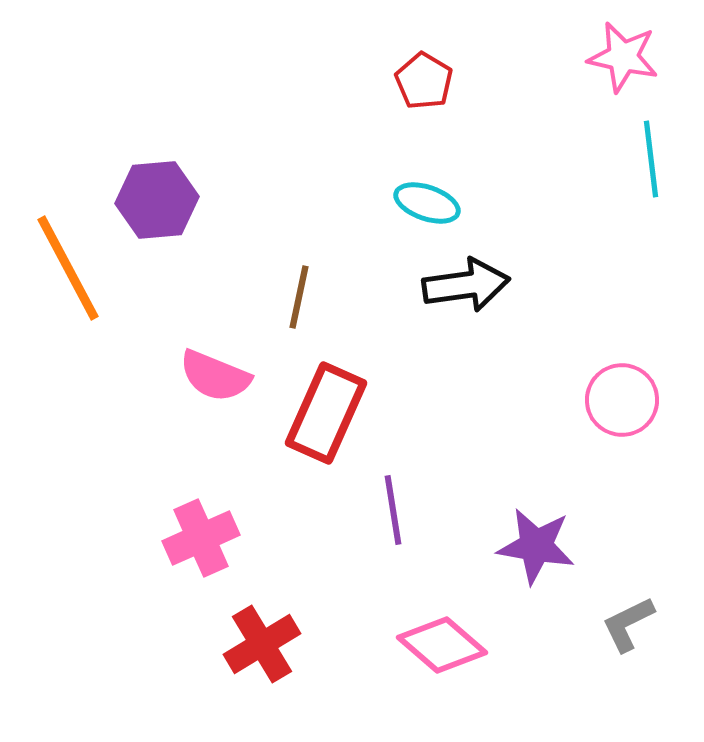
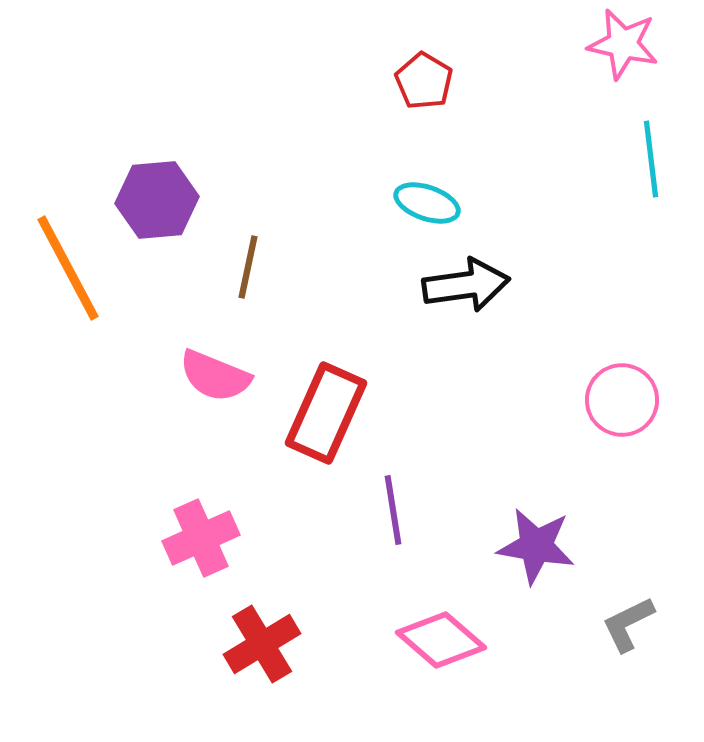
pink star: moved 13 px up
brown line: moved 51 px left, 30 px up
pink diamond: moved 1 px left, 5 px up
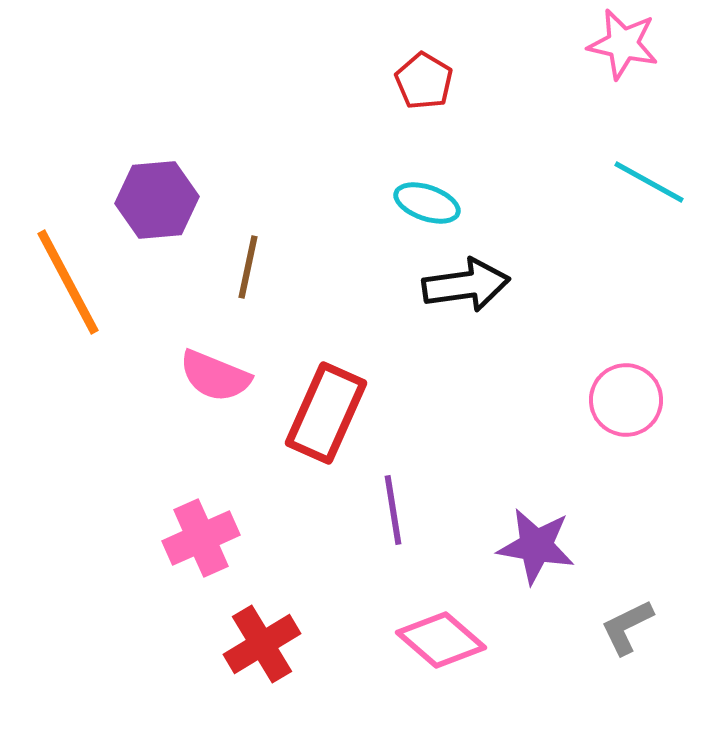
cyan line: moved 2 px left, 23 px down; rotated 54 degrees counterclockwise
orange line: moved 14 px down
pink circle: moved 4 px right
gray L-shape: moved 1 px left, 3 px down
